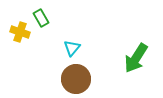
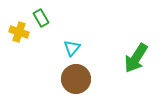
yellow cross: moved 1 px left
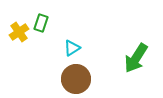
green rectangle: moved 5 px down; rotated 48 degrees clockwise
yellow cross: rotated 36 degrees clockwise
cyan triangle: rotated 18 degrees clockwise
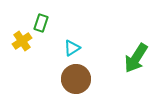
yellow cross: moved 3 px right, 9 px down
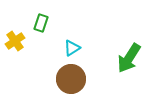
yellow cross: moved 7 px left
green arrow: moved 7 px left
brown circle: moved 5 px left
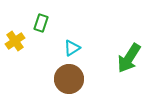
brown circle: moved 2 px left
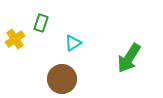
yellow cross: moved 2 px up
cyan triangle: moved 1 px right, 5 px up
brown circle: moved 7 px left
